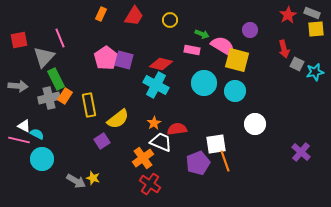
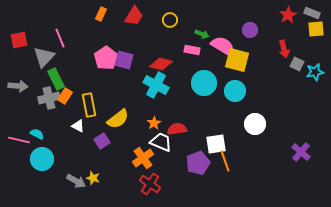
white triangle at (24, 126): moved 54 px right
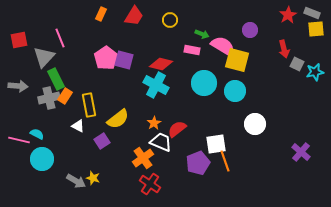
red semicircle at (177, 129): rotated 30 degrees counterclockwise
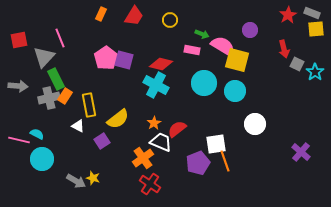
cyan star at (315, 72): rotated 24 degrees counterclockwise
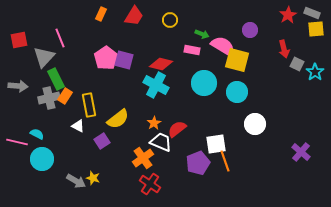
cyan circle at (235, 91): moved 2 px right, 1 px down
pink line at (19, 140): moved 2 px left, 2 px down
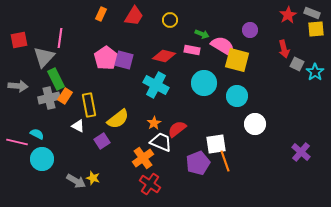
pink line at (60, 38): rotated 30 degrees clockwise
red diamond at (161, 64): moved 3 px right, 8 px up
cyan circle at (237, 92): moved 4 px down
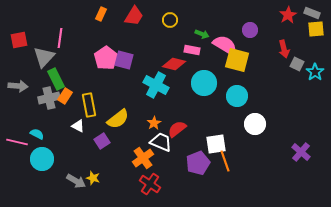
pink semicircle at (223, 46): moved 2 px right, 1 px up
red diamond at (164, 56): moved 10 px right, 8 px down
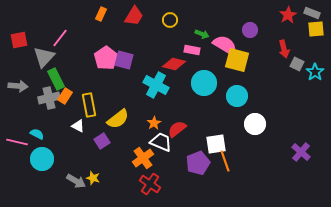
pink line at (60, 38): rotated 30 degrees clockwise
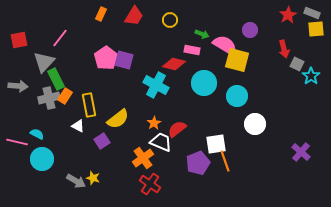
gray triangle at (44, 57): moved 5 px down
cyan star at (315, 72): moved 4 px left, 4 px down
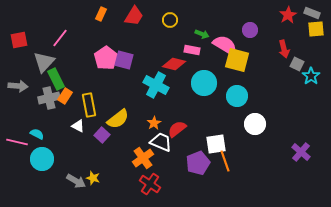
purple square at (102, 141): moved 6 px up; rotated 14 degrees counterclockwise
